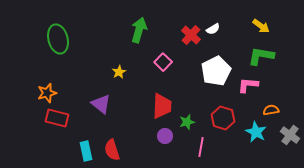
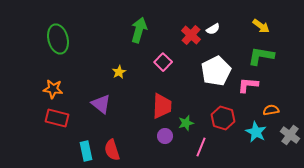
orange star: moved 6 px right, 4 px up; rotated 24 degrees clockwise
green star: moved 1 px left, 1 px down
pink line: rotated 12 degrees clockwise
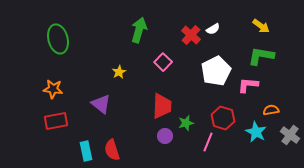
red rectangle: moved 1 px left, 3 px down; rotated 25 degrees counterclockwise
pink line: moved 7 px right, 5 px up
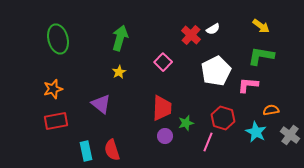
green arrow: moved 19 px left, 8 px down
orange star: rotated 24 degrees counterclockwise
red trapezoid: moved 2 px down
